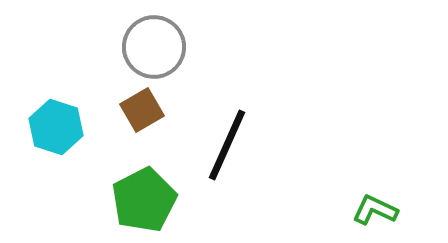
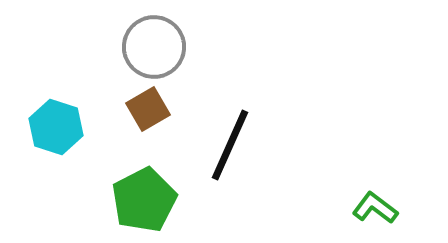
brown square: moved 6 px right, 1 px up
black line: moved 3 px right
green L-shape: moved 2 px up; rotated 12 degrees clockwise
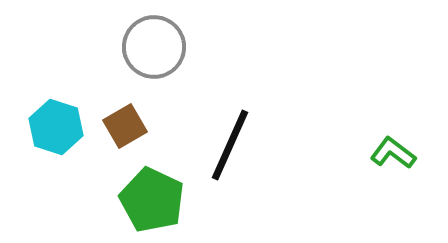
brown square: moved 23 px left, 17 px down
green pentagon: moved 8 px right; rotated 20 degrees counterclockwise
green L-shape: moved 18 px right, 55 px up
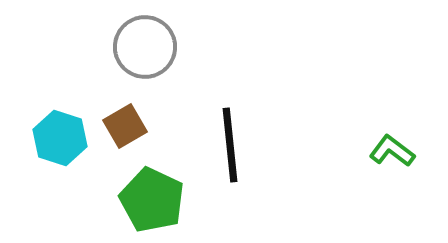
gray circle: moved 9 px left
cyan hexagon: moved 4 px right, 11 px down
black line: rotated 30 degrees counterclockwise
green L-shape: moved 1 px left, 2 px up
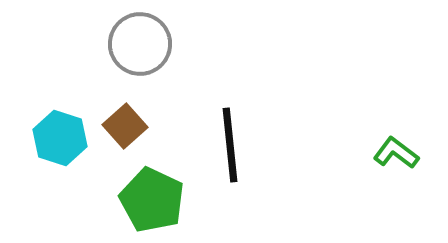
gray circle: moved 5 px left, 3 px up
brown square: rotated 12 degrees counterclockwise
green L-shape: moved 4 px right, 2 px down
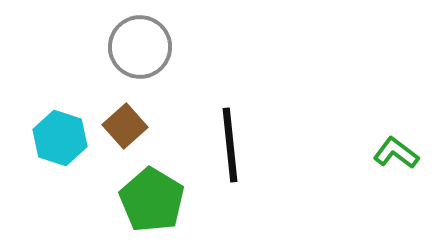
gray circle: moved 3 px down
green pentagon: rotated 6 degrees clockwise
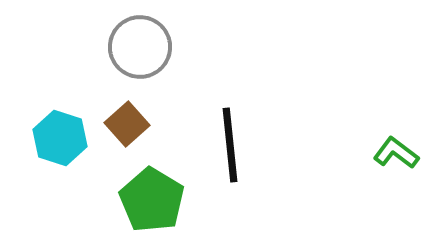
brown square: moved 2 px right, 2 px up
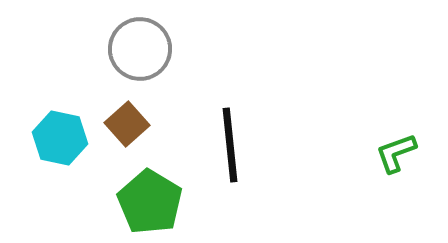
gray circle: moved 2 px down
cyan hexagon: rotated 6 degrees counterclockwise
green L-shape: rotated 57 degrees counterclockwise
green pentagon: moved 2 px left, 2 px down
